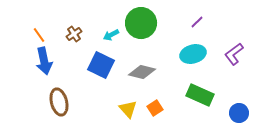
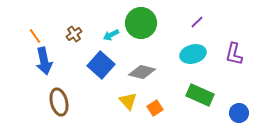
orange line: moved 4 px left, 1 px down
purple L-shape: rotated 40 degrees counterclockwise
blue square: rotated 16 degrees clockwise
yellow triangle: moved 8 px up
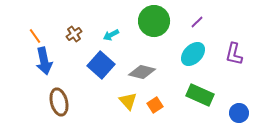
green circle: moved 13 px right, 2 px up
cyan ellipse: rotated 30 degrees counterclockwise
orange square: moved 3 px up
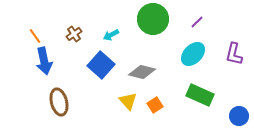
green circle: moved 1 px left, 2 px up
blue circle: moved 3 px down
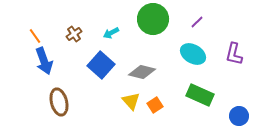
cyan arrow: moved 2 px up
cyan ellipse: rotated 75 degrees clockwise
blue arrow: rotated 8 degrees counterclockwise
yellow triangle: moved 3 px right
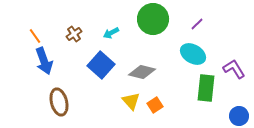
purple line: moved 2 px down
purple L-shape: moved 15 px down; rotated 135 degrees clockwise
green rectangle: moved 6 px right, 7 px up; rotated 72 degrees clockwise
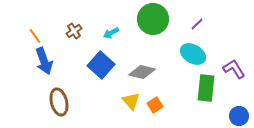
brown cross: moved 3 px up
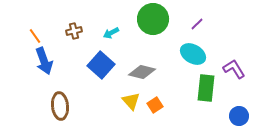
brown cross: rotated 21 degrees clockwise
brown ellipse: moved 1 px right, 4 px down; rotated 8 degrees clockwise
